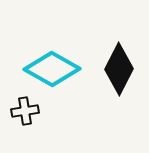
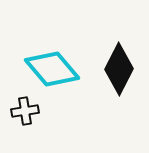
cyan diamond: rotated 20 degrees clockwise
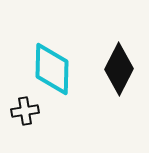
cyan diamond: rotated 42 degrees clockwise
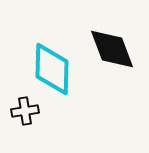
black diamond: moved 7 px left, 20 px up; rotated 48 degrees counterclockwise
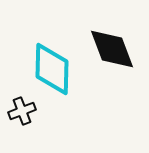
black cross: moved 3 px left; rotated 12 degrees counterclockwise
